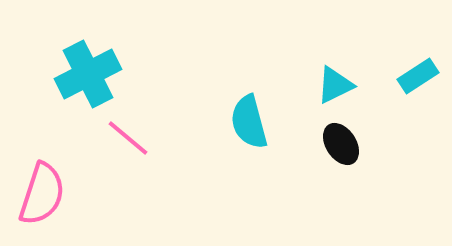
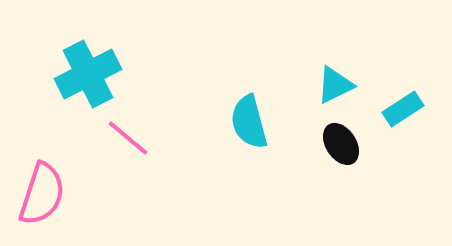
cyan rectangle: moved 15 px left, 33 px down
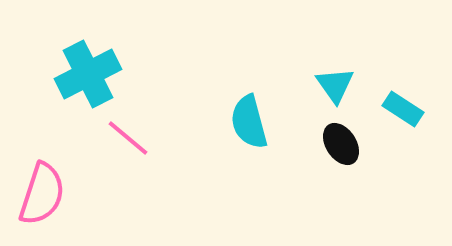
cyan triangle: rotated 39 degrees counterclockwise
cyan rectangle: rotated 66 degrees clockwise
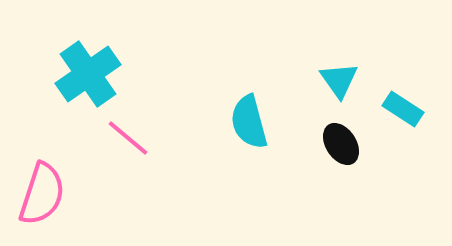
cyan cross: rotated 8 degrees counterclockwise
cyan triangle: moved 4 px right, 5 px up
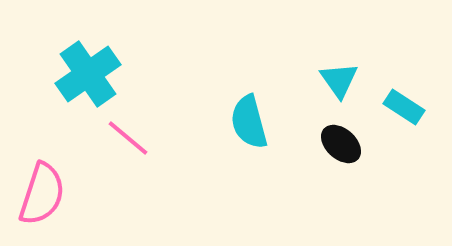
cyan rectangle: moved 1 px right, 2 px up
black ellipse: rotated 15 degrees counterclockwise
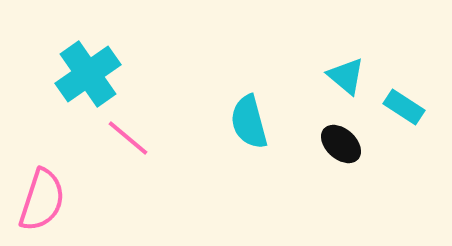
cyan triangle: moved 7 px right, 4 px up; rotated 15 degrees counterclockwise
pink semicircle: moved 6 px down
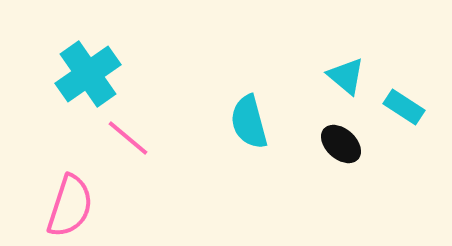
pink semicircle: moved 28 px right, 6 px down
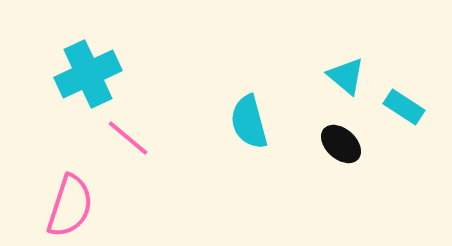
cyan cross: rotated 10 degrees clockwise
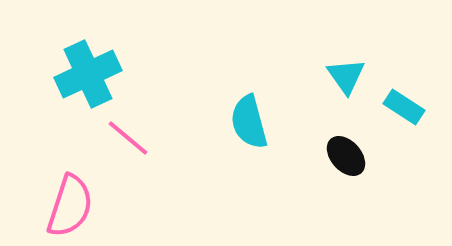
cyan triangle: rotated 15 degrees clockwise
black ellipse: moved 5 px right, 12 px down; rotated 6 degrees clockwise
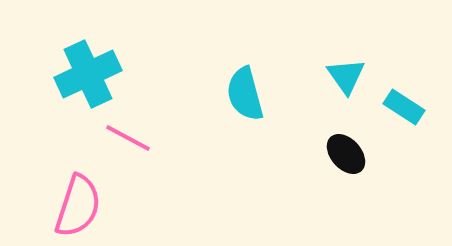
cyan semicircle: moved 4 px left, 28 px up
pink line: rotated 12 degrees counterclockwise
black ellipse: moved 2 px up
pink semicircle: moved 8 px right
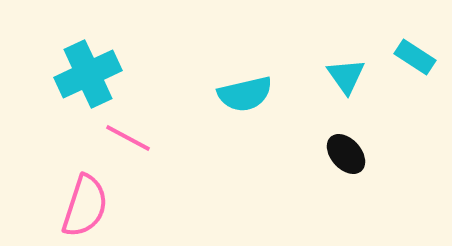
cyan semicircle: rotated 88 degrees counterclockwise
cyan rectangle: moved 11 px right, 50 px up
pink semicircle: moved 7 px right
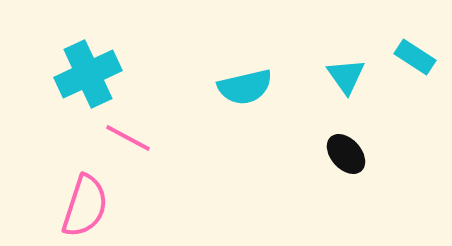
cyan semicircle: moved 7 px up
